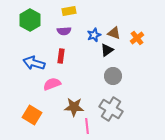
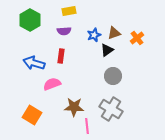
brown triangle: rotated 40 degrees counterclockwise
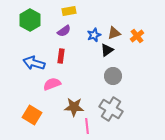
purple semicircle: rotated 32 degrees counterclockwise
orange cross: moved 2 px up
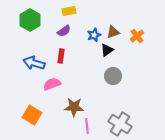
brown triangle: moved 1 px left, 1 px up
gray cross: moved 9 px right, 15 px down
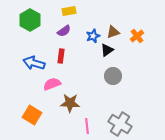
blue star: moved 1 px left, 1 px down
brown star: moved 4 px left, 4 px up
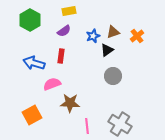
orange square: rotated 30 degrees clockwise
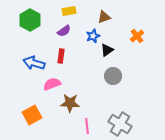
brown triangle: moved 9 px left, 15 px up
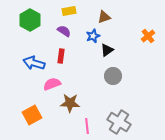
purple semicircle: rotated 112 degrees counterclockwise
orange cross: moved 11 px right
gray cross: moved 1 px left, 2 px up
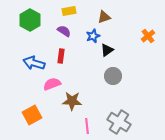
brown star: moved 2 px right, 2 px up
